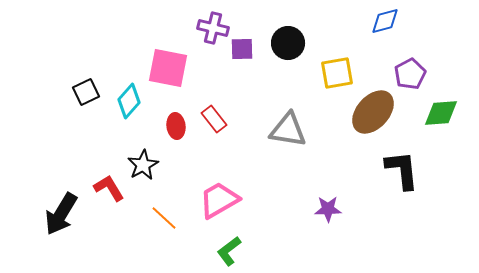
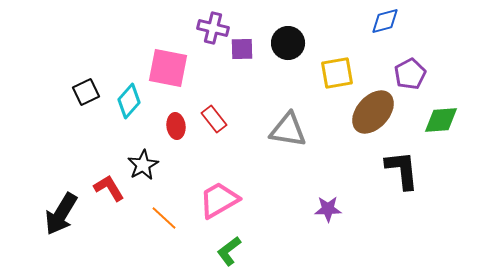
green diamond: moved 7 px down
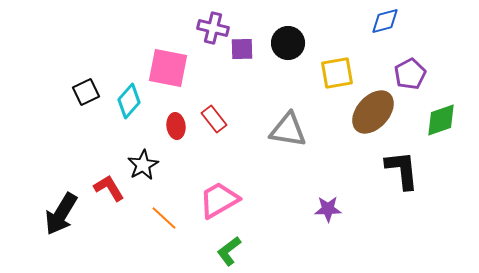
green diamond: rotated 15 degrees counterclockwise
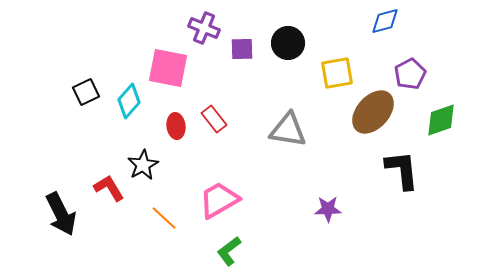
purple cross: moved 9 px left; rotated 8 degrees clockwise
black arrow: rotated 57 degrees counterclockwise
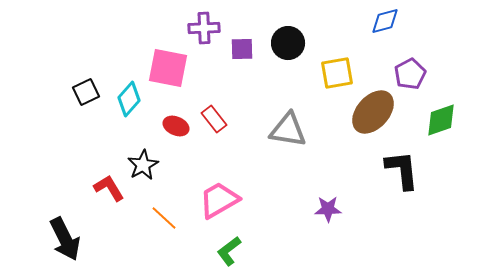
purple cross: rotated 24 degrees counterclockwise
cyan diamond: moved 2 px up
red ellipse: rotated 60 degrees counterclockwise
black arrow: moved 4 px right, 25 px down
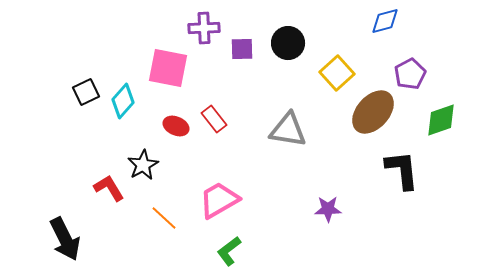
yellow square: rotated 32 degrees counterclockwise
cyan diamond: moved 6 px left, 2 px down
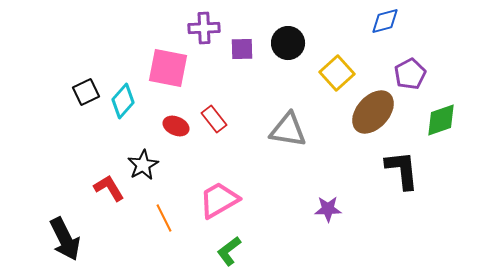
orange line: rotated 20 degrees clockwise
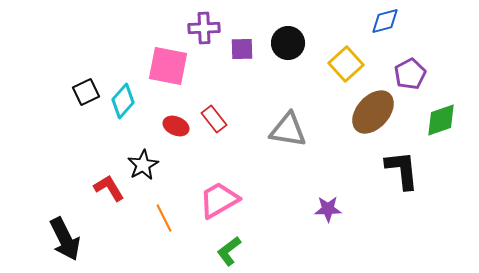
pink square: moved 2 px up
yellow square: moved 9 px right, 9 px up
